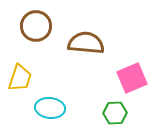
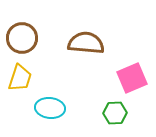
brown circle: moved 14 px left, 12 px down
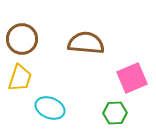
brown circle: moved 1 px down
cyan ellipse: rotated 16 degrees clockwise
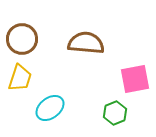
pink square: moved 3 px right, 1 px down; rotated 12 degrees clockwise
cyan ellipse: rotated 60 degrees counterclockwise
green hexagon: rotated 20 degrees counterclockwise
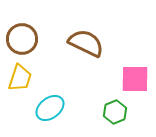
brown semicircle: rotated 21 degrees clockwise
pink square: rotated 12 degrees clockwise
green hexagon: moved 1 px up
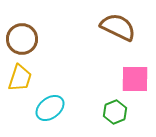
brown semicircle: moved 32 px right, 16 px up
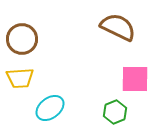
yellow trapezoid: rotated 68 degrees clockwise
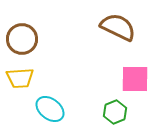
cyan ellipse: moved 1 px down; rotated 76 degrees clockwise
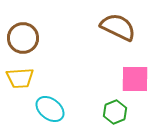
brown circle: moved 1 px right, 1 px up
